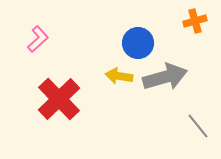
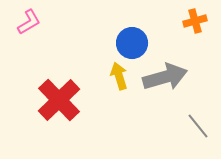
pink L-shape: moved 9 px left, 17 px up; rotated 12 degrees clockwise
blue circle: moved 6 px left
yellow arrow: rotated 64 degrees clockwise
red cross: moved 1 px down
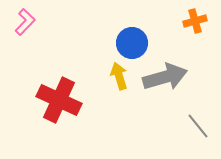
pink L-shape: moved 4 px left; rotated 16 degrees counterclockwise
red cross: rotated 21 degrees counterclockwise
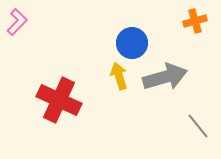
pink L-shape: moved 8 px left
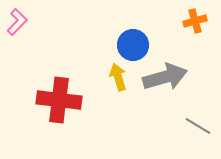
blue circle: moved 1 px right, 2 px down
yellow arrow: moved 1 px left, 1 px down
red cross: rotated 18 degrees counterclockwise
gray line: rotated 20 degrees counterclockwise
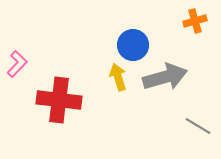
pink L-shape: moved 42 px down
